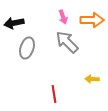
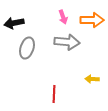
gray arrow: rotated 140 degrees clockwise
red line: rotated 12 degrees clockwise
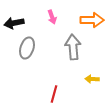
pink arrow: moved 11 px left
gray arrow: moved 6 px right, 5 px down; rotated 100 degrees counterclockwise
red line: rotated 12 degrees clockwise
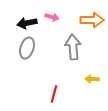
pink arrow: rotated 56 degrees counterclockwise
black arrow: moved 13 px right
